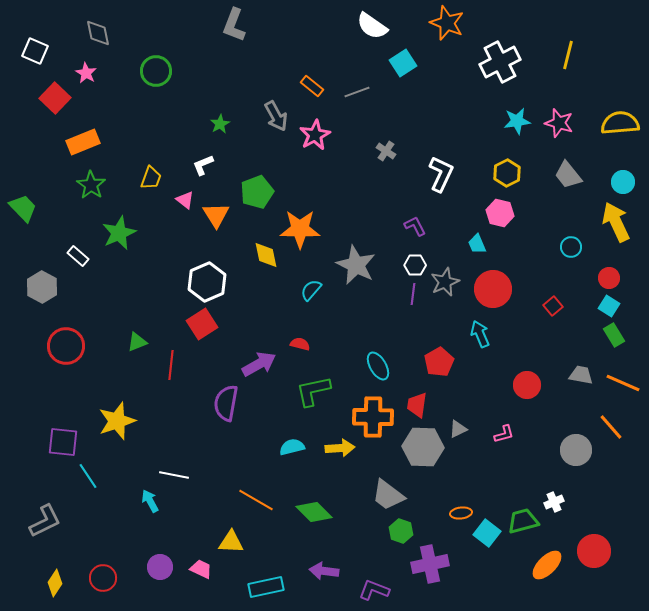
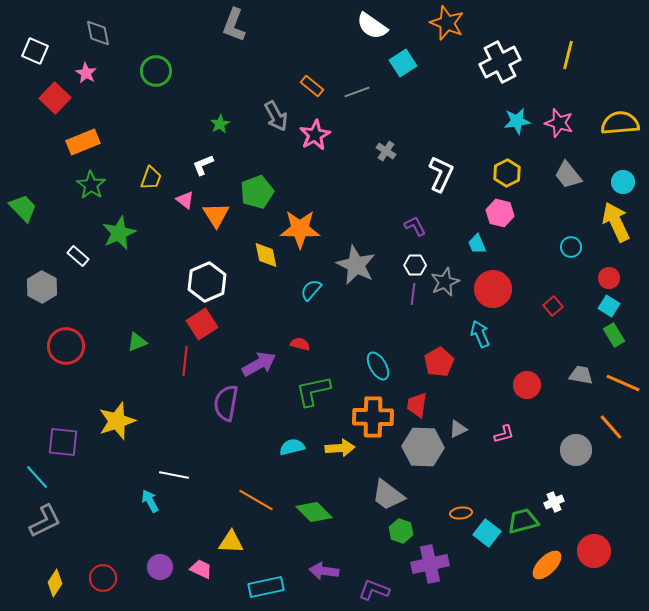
red line at (171, 365): moved 14 px right, 4 px up
cyan line at (88, 476): moved 51 px left, 1 px down; rotated 8 degrees counterclockwise
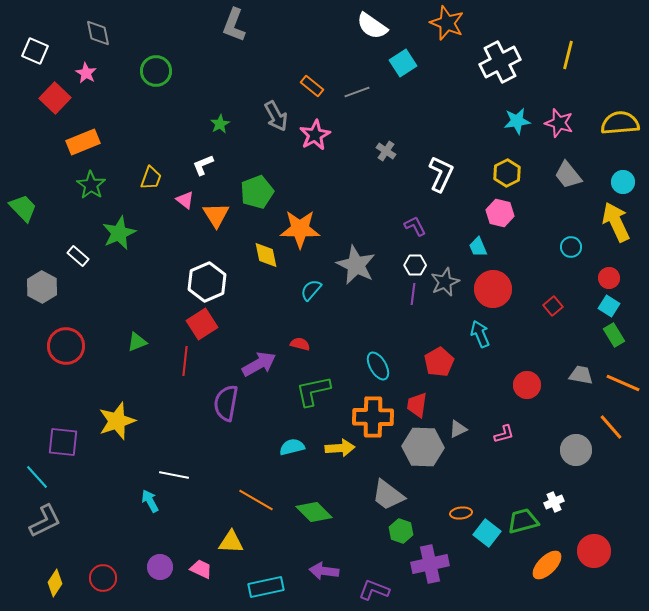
cyan trapezoid at (477, 244): moved 1 px right, 3 px down
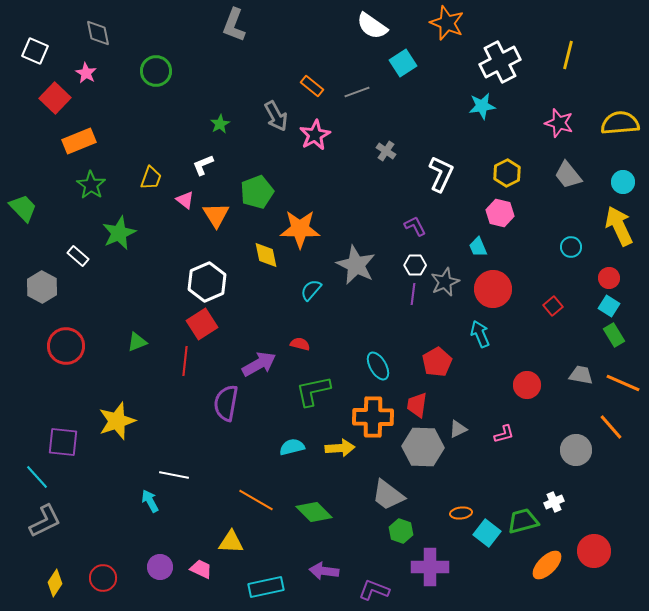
cyan star at (517, 121): moved 35 px left, 15 px up
orange rectangle at (83, 142): moved 4 px left, 1 px up
yellow arrow at (616, 222): moved 3 px right, 4 px down
red pentagon at (439, 362): moved 2 px left
purple cross at (430, 564): moved 3 px down; rotated 12 degrees clockwise
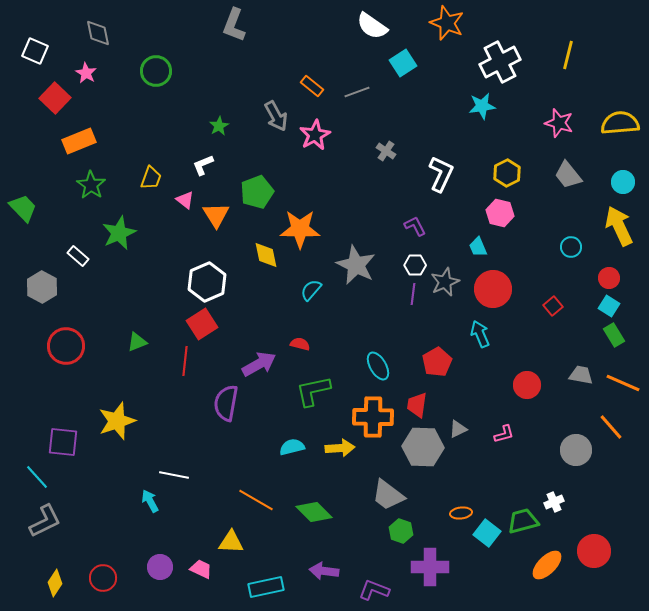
green star at (220, 124): moved 1 px left, 2 px down
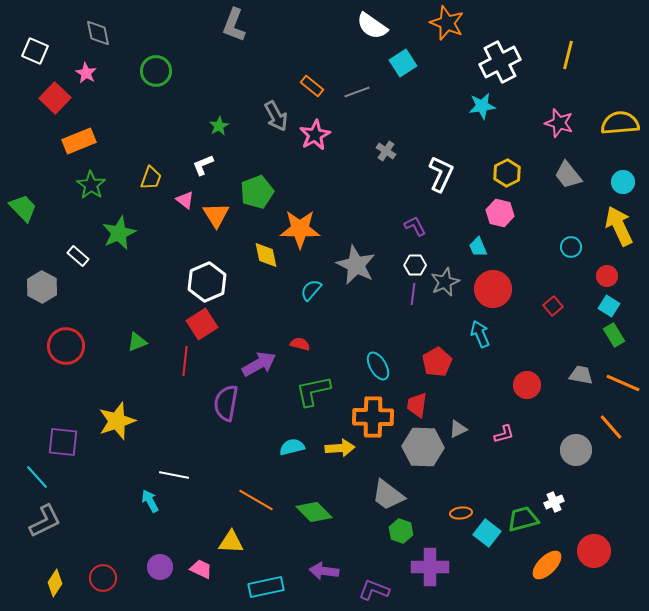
red circle at (609, 278): moved 2 px left, 2 px up
green trapezoid at (523, 521): moved 2 px up
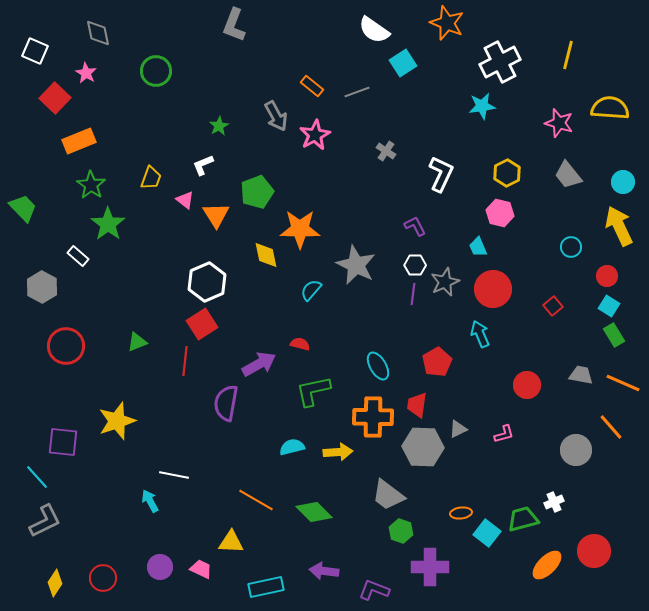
white semicircle at (372, 26): moved 2 px right, 4 px down
yellow semicircle at (620, 123): moved 10 px left, 15 px up; rotated 9 degrees clockwise
green star at (119, 233): moved 11 px left, 9 px up; rotated 12 degrees counterclockwise
yellow arrow at (340, 448): moved 2 px left, 4 px down
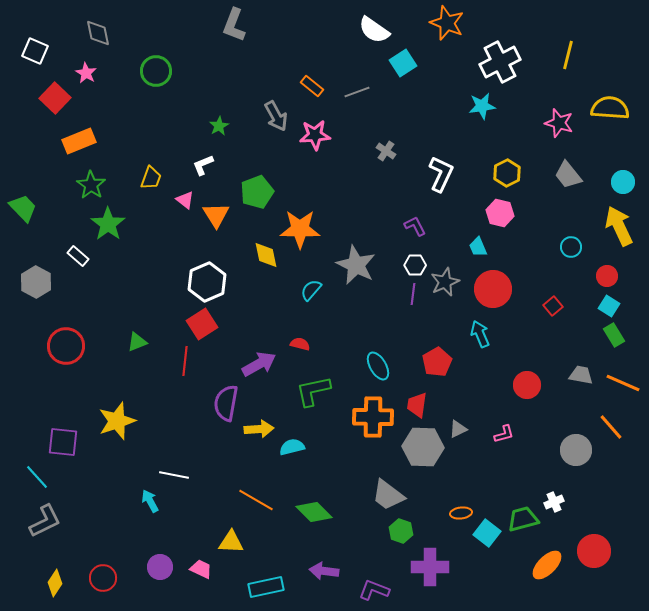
pink star at (315, 135): rotated 24 degrees clockwise
gray hexagon at (42, 287): moved 6 px left, 5 px up
yellow arrow at (338, 452): moved 79 px left, 23 px up
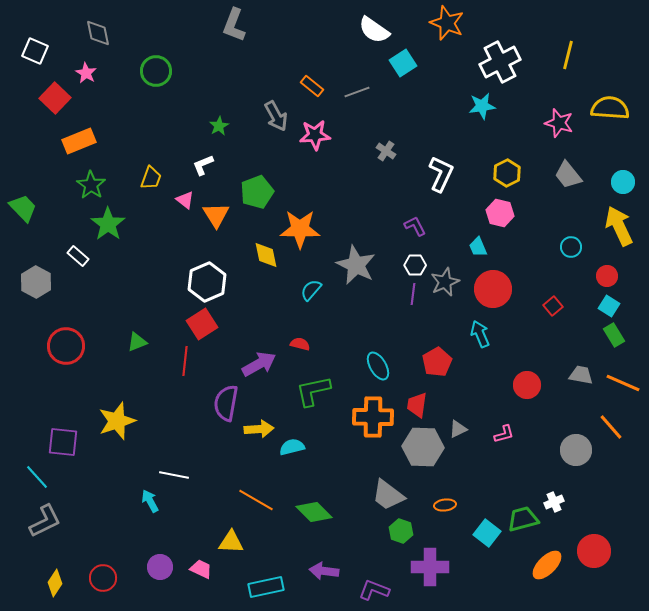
orange ellipse at (461, 513): moved 16 px left, 8 px up
